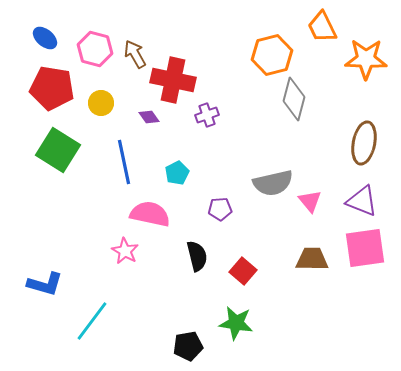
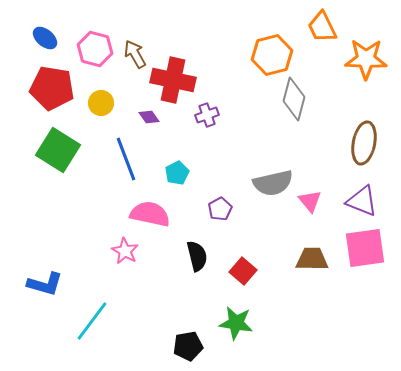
blue line: moved 2 px right, 3 px up; rotated 9 degrees counterclockwise
purple pentagon: rotated 25 degrees counterclockwise
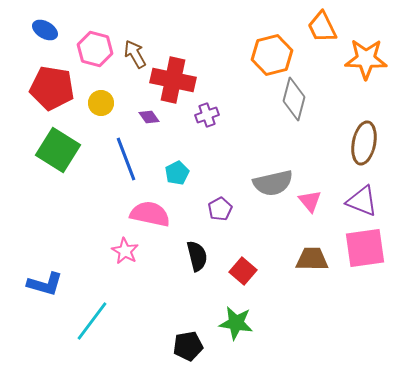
blue ellipse: moved 8 px up; rotated 10 degrees counterclockwise
